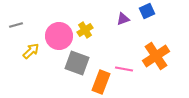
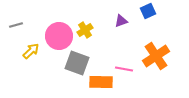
blue square: moved 1 px right
purple triangle: moved 2 px left, 2 px down
orange rectangle: rotated 70 degrees clockwise
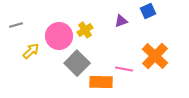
orange cross: moved 1 px left; rotated 12 degrees counterclockwise
gray square: rotated 25 degrees clockwise
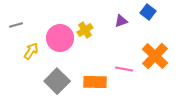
blue square: moved 1 px down; rotated 28 degrees counterclockwise
pink circle: moved 1 px right, 2 px down
yellow arrow: rotated 12 degrees counterclockwise
gray square: moved 20 px left, 18 px down
orange rectangle: moved 6 px left
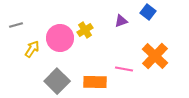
yellow arrow: moved 1 px right, 2 px up
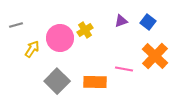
blue square: moved 10 px down
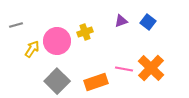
yellow cross: moved 2 px down; rotated 14 degrees clockwise
pink circle: moved 3 px left, 3 px down
orange cross: moved 4 px left, 12 px down
orange rectangle: moved 1 px right; rotated 20 degrees counterclockwise
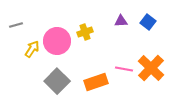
purple triangle: rotated 16 degrees clockwise
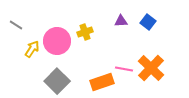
gray line: rotated 48 degrees clockwise
orange rectangle: moved 6 px right
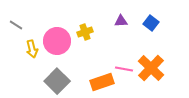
blue square: moved 3 px right, 1 px down
yellow arrow: rotated 132 degrees clockwise
